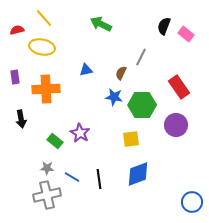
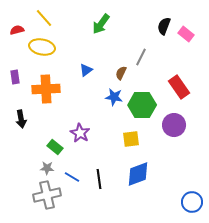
green arrow: rotated 80 degrees counterclockwise
blue triangle: rotated 24 degrees counterclockwise
purple circle: moved 2 px left
green rectangle: moved 6 px down
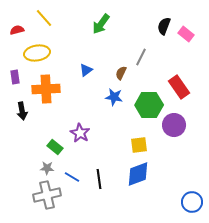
yellow ellipse: moved 5 px left, 6 px down; rotated 20 degrees counterclockwise
green hexagon: moved 7 px right
black arrow: moved 1 px right, 8 px up
yellow square: moved 8 px right, 6 px down
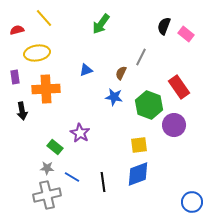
blue triangle: rotated 16 degrees clockwise
green hexagon: rotated 20 degrees clockwise
black line: moved 4 px right, 3 px down
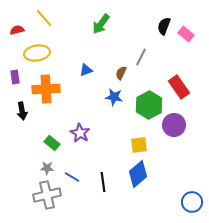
green hexagon: rotated 12 degrees clockwise
green rectangle: moved 3 px left, 4 px up
blue diamond: rotated 20 degrees counterclockwise
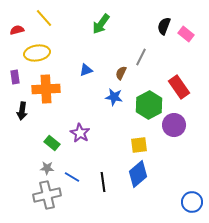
black arrow: rotated 18 degrees clockwise
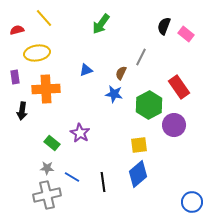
blue star: moved 3 px up
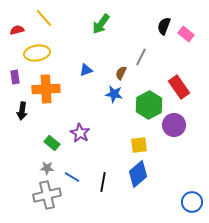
black line: rotated 18 degrees clockwise
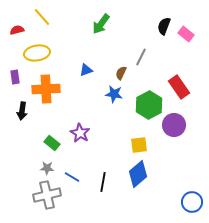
yellow line: moved 2 px left, 1 px up
